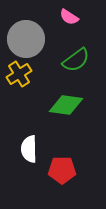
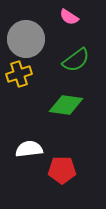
yellow cross: rotated 15 degrees clockwise
white semicircle: rotated 84 degrees clockwise
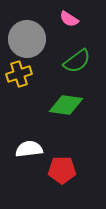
pink semicircle: moved 2 px down
gray circle: moved 1 px right
green semicircle: moved 1 px right, 1 px down
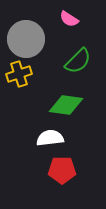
gray circle: moved 1 px left
green semicircle: moved 1 px right; rotated 8 degrees counterclockwise
white semicircle: moved 21 px right, 11 px up
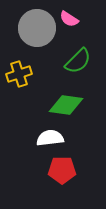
gray circle: moved 11 px right, 11 px up
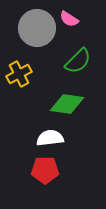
yellow cross: rotated 10 degrees counterclockwise
green diamond: moved 1 px right, 1 px up
red pentagon: moved 17 px left
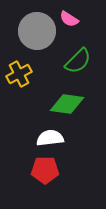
gray circle: moved 3 px down
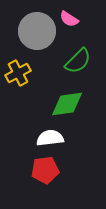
yellow cross: moved 1 px left, 1 px up
green diamond: rotated 16 degrees counterclockwise
red pentagon: rotated 8 degrees counterclockwise
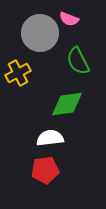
pink semicircle: rotated 12 degrees counterclockwise
gray circle: moved 3 px right, 2 px down
green semicircle: rotated 108 degrees clockwise
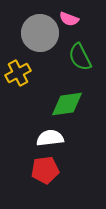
green semicircle: moved 2 px right, 4 px up
